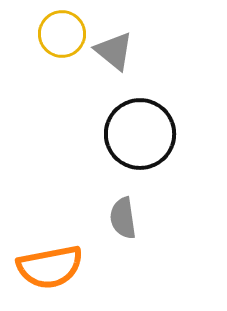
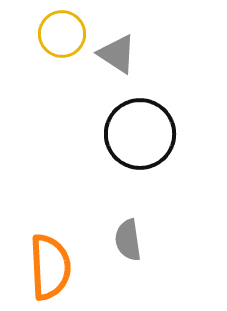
gray triangle: moved 3 px right, 3 px down; rotated 6 degrees counterclockwise
gray semicircle: moved 5 px right, 22 px down
orange semicircle: rotated 82 degrees counterclockwise
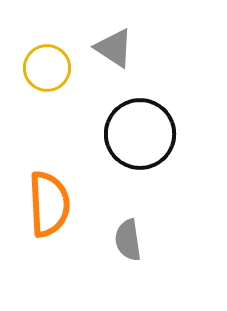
yellow circle: moved 15 px left, 34 px down
gray triangle: moved 3 px left, 6 px up
orange semicircle: moved 1 px left, 63 px up
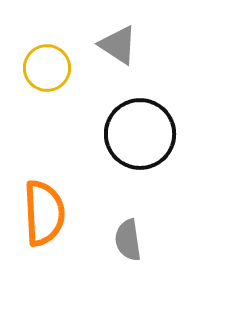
gray triangle: moved 4 px right, 3 px up
orange semicircle: moved 5 px left, 9 px down
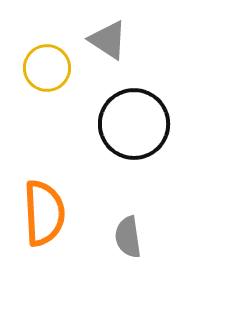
gray triangle: moved 10 px left, 5 px up
black circle: moved 6 px left, 10 px up
gray semicircle: moved 3 px up
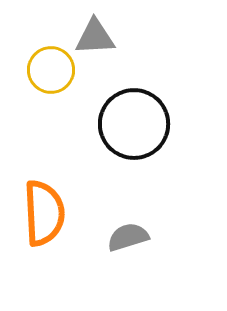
gray triangle: moved 13 px left, 3 px up; rotated 36 degrees counterclockwise
yellow circle: moved 4 px right, 2 px down
gray semicircle: rotated 81 degrees clockwise
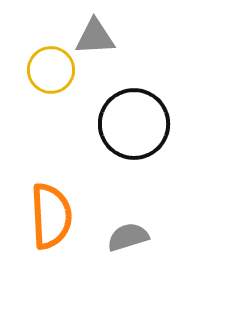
orange semicircle: moved 7 px right, 3 px down
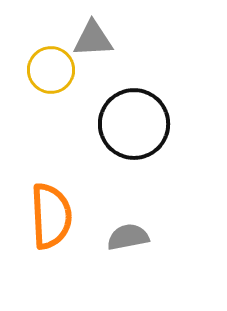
gray triangle: moved 2 px left, 2 px down
gray semicircle: rotated 6 degrees clockwise
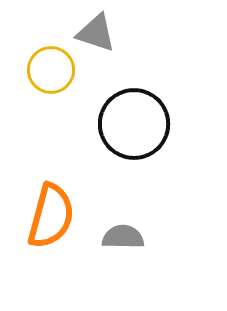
gray triangle: moved 3 px right, 6 px up; rotated 21 degrees clockwise
orange semicircle: rotated 18 degrees clockwise
gray semicircle: moved 5 px left; rotated 12 degrees clockwise
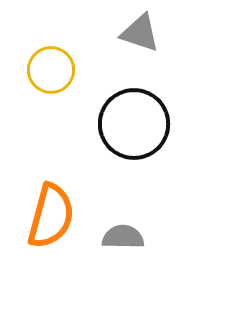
gray triangle: moved 44 px right
